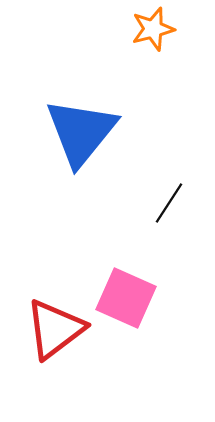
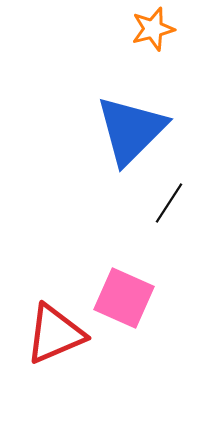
blue triangle: moved 50 px right, 2 px up; rotated 6 degrees clockwise
pink square: moved 2 px left
red triangle: moved 5 px down; rotated 14 degrees clockwise
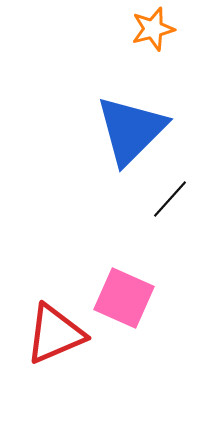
black line: moved 1 px right, 4 px up; rotated 9 degrees clockwise
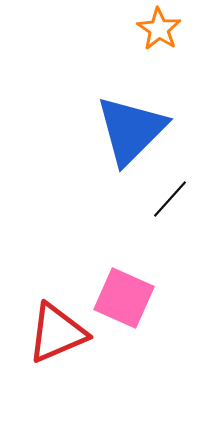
orange star: moved 6 px right; rotated 24 degrees counterclockwise
red triangle: moved 2 px right, 1 px up
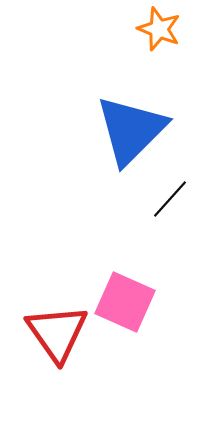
orange star: rotated 12 degrees counterclockwise
pink square: moved 1 px right, 4 px down
red triangle: rotated 42 degrees counterclockwise
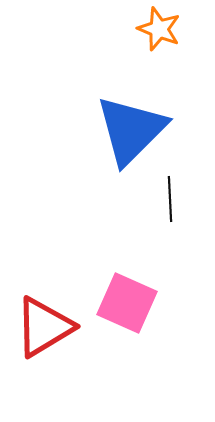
black line: rotated 45 degrees counterclockwise
pink square: moved 2 px right, 1 px down
red triangle: moved 13 px left, 6 px up; rotated 34 degrees clockwise
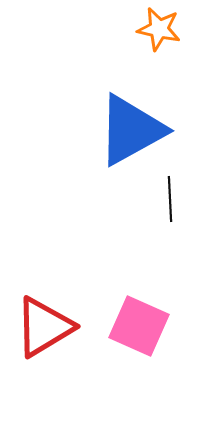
orange star: rotated 9 degrees counterclockwise
blue triangle: rotated 16 degrees clockwise
pink square: moved 12 px right, 23 px down
